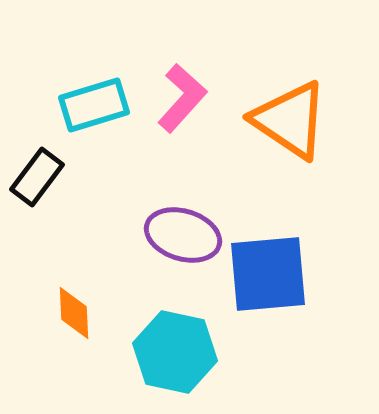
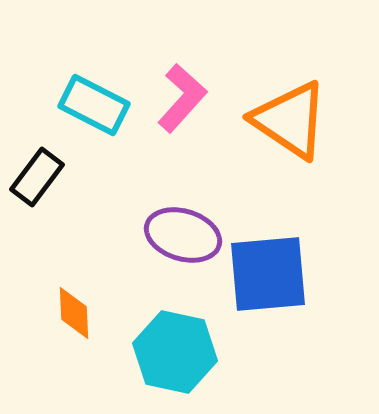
cyan rectangle: rotated 44 degrees clockwise
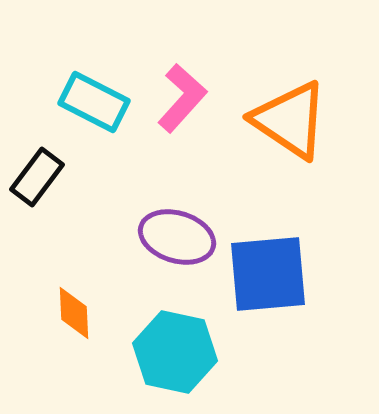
cyan rectangle: moved 3 px up
purple ellipse: moved 6 px left, 2 px down
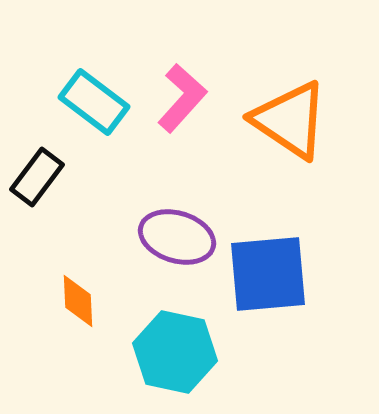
cyan rectangle: rotated 10 degrees clockwise
orange diamond: moved 4 px right, 12 px up
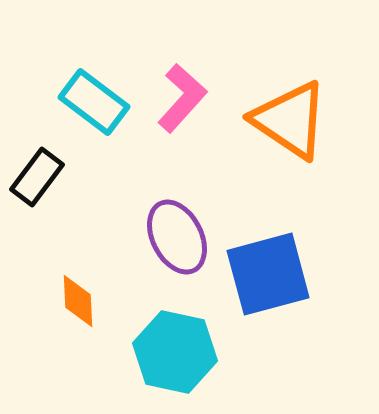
purple ellipse: rotated 46 degrees clockwise
blue square: rotated 10 degrees counterclockwise
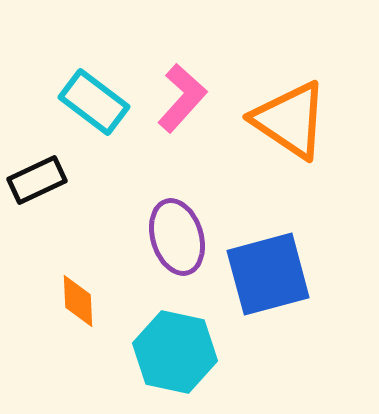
black rectangle: moved 3 px down; rotated 28 degrees clockwise
purple ellipse: rotated 10 degrees clockwise
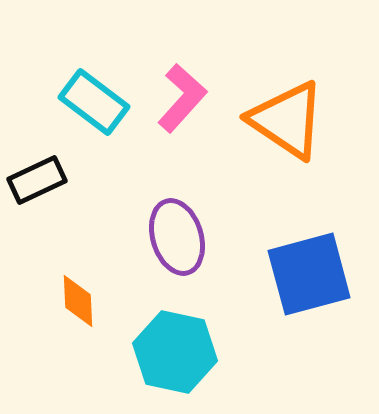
orange triangle: moved 3 px left
blue square: moved 41 px right
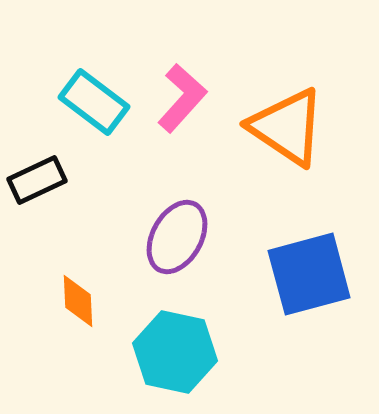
orange triangle: moved 7 px down
purple ellipse: rotated 46 degrees clockwise
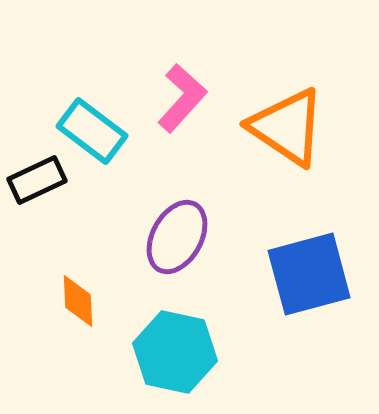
cyan rectangle: moved 2 px left, 29 px down
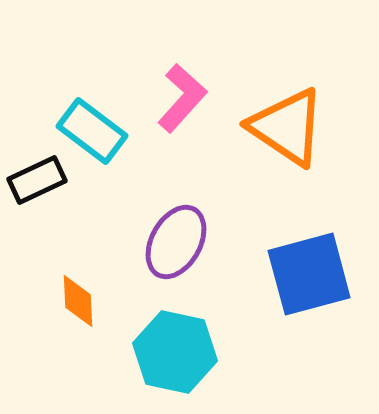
purple ellipse: moved 1 px left, 5 px down
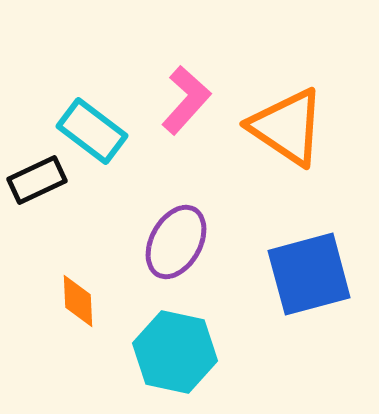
pink L-shape: moved 4 px right, 2 px down
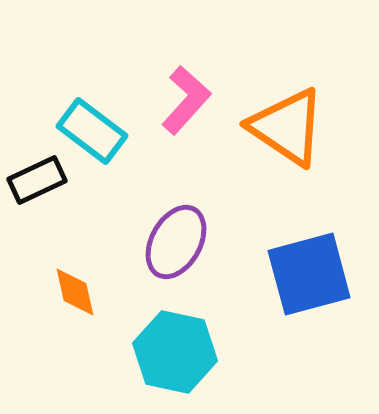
orange diamond: moved 3 px left, 9 px up; rotated 10 degrees counterclockwise
